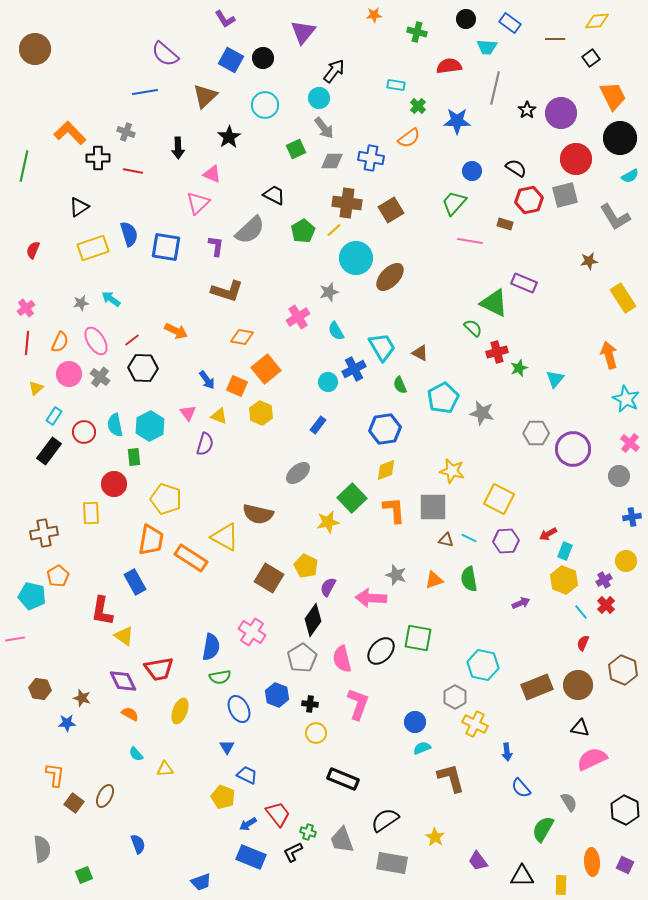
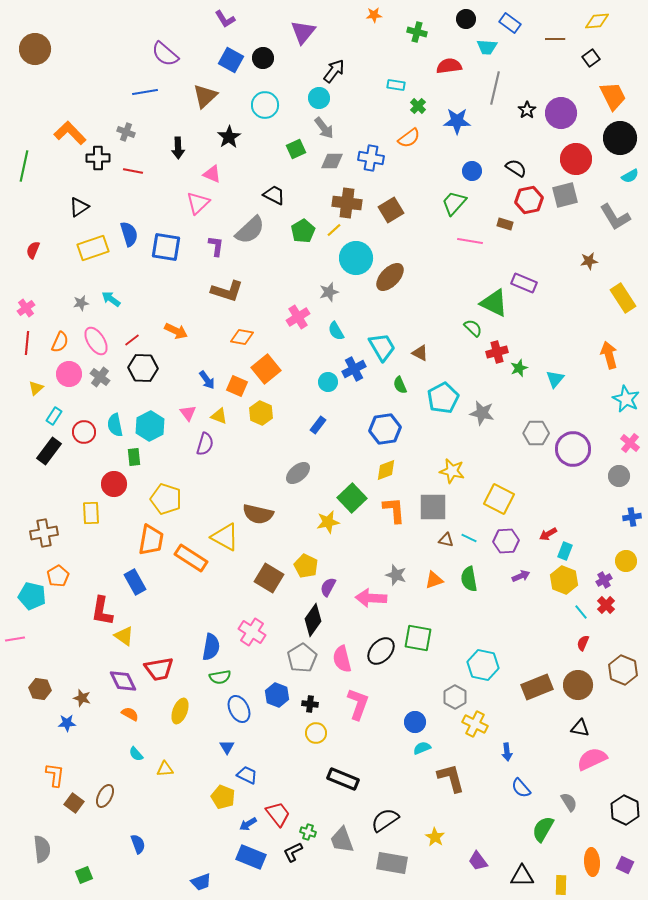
purple arrow at (521, 603): moved 27 px up
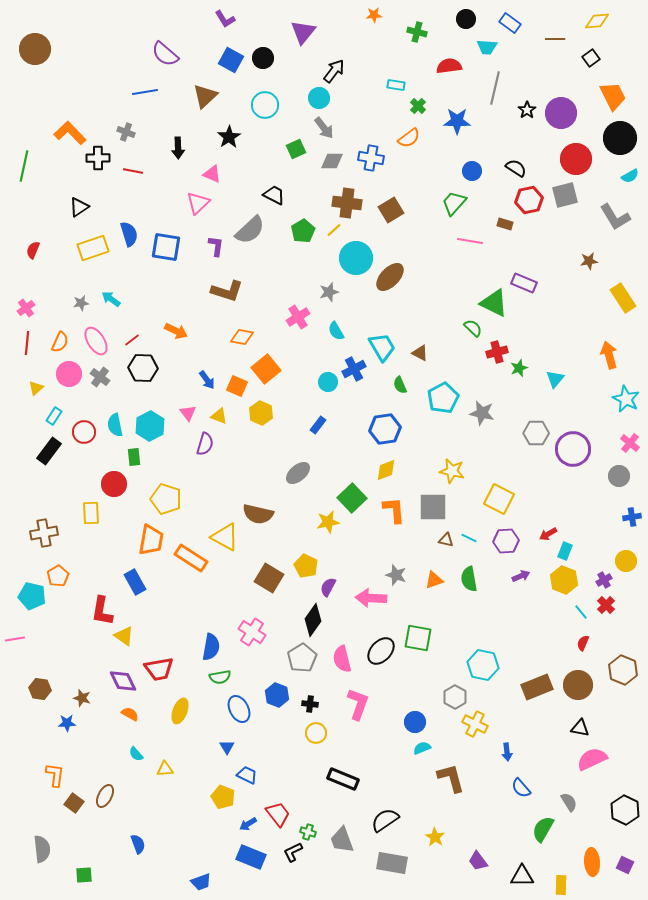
green square at (84, 875): rotated 18 degrees clockwise
